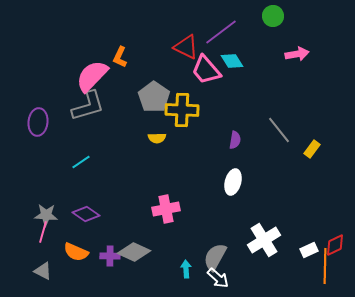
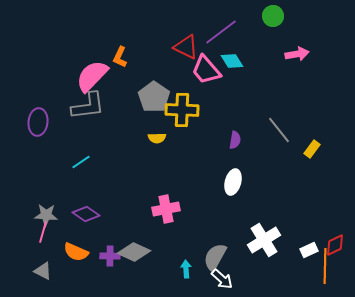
gray L-shape: rotated 9 degrees clockwise
white arrow: moved 4 px right, 1 px down
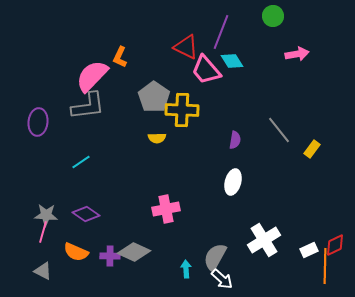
purple line: rotated 32 degrees counterclockwise
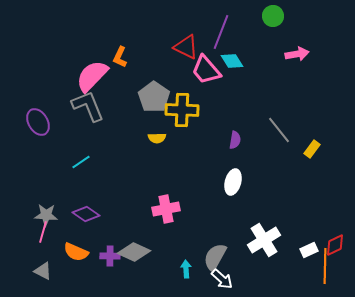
gray L-shape: rotated 105 degrees counterclockwise
purple ellipse: rotated 36 degrees counterclockwise
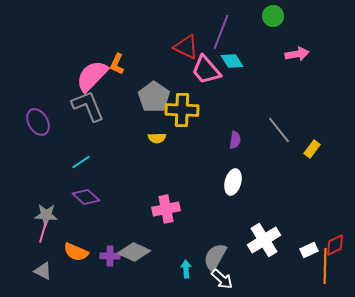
orange L-shape: moved 3 px left, 7 px down
purple diamond: moved 17 px up; rotated 8 degrees clockwise
